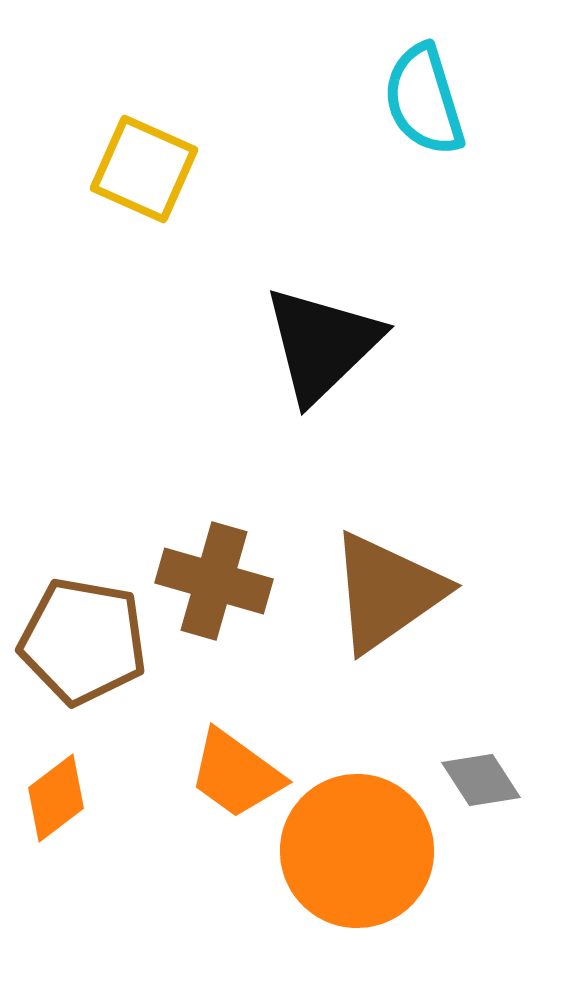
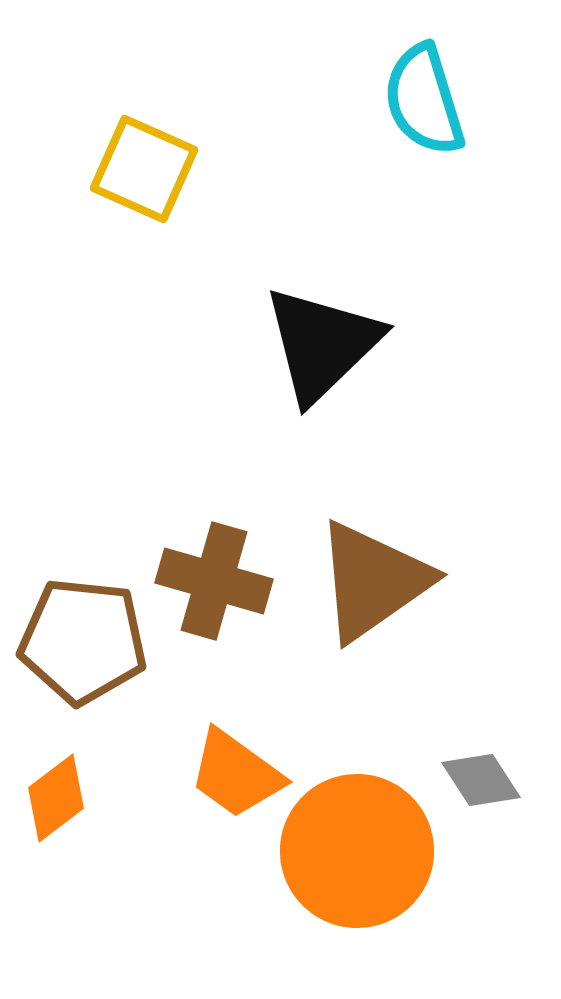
brown triangle: moved 14 px left, 11 px up
brown pentagon: rotated 4 degrees counterclockwise
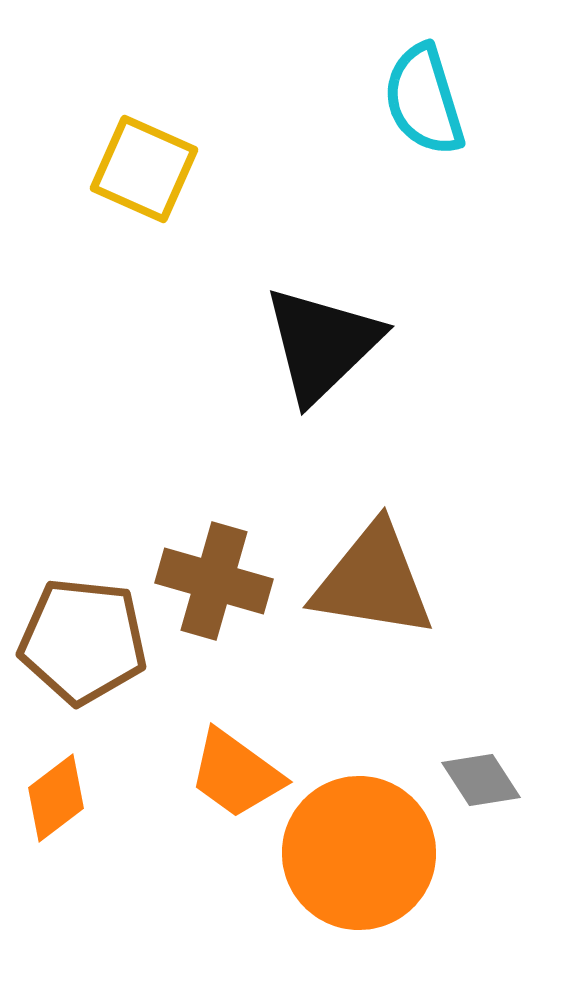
brown triangle: rotated 44 degrees clockwise
orange circle: moved 2 px right, 2 px down
